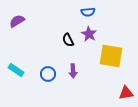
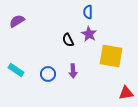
blue semicircle: rotated 96 degrees clockwise
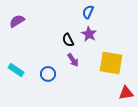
blue semicircle: rotated 24 degrees clockwise
yellow square: moved 7 px down
purple arrow: moved 11 px up; rotated 32 degrees counterclockwise
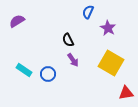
purple star: moved 19 px right, 6 px up
yellow square: rotated 20 degrees clockwise
cyan rectangle: moved 8 px right
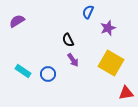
purple star: rotated 21 degrees clockwise
cyan rectangle: moved 1 px left, 1 px down
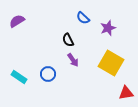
blue semicircle: moved 5 px left, 6 px down; rotated 72 degrees counterclockwise
cyan rectangle: moved 4 px left, 6 px down
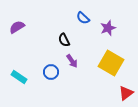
purple semicircle: moved 6 px down
black semicircle: moved 4 px left
purple arrow: moved 1 px left, 1 px down
blue circle: moved 3 px right, 2 px up
red triangle: rotated 28 degrees counterclockwise
